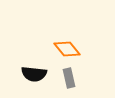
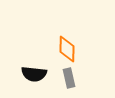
orange diamond: rotated 40 degrees clockwise
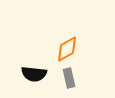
orange diamond: rotated 60 degrees clockwise
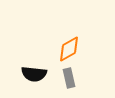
orange diamond: moved 2 px right
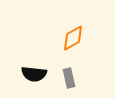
orange diamond: moved 4 px right, 11 px up
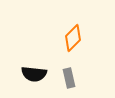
orange diamond: rotated 16 degrees counterclockwise
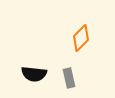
orange diamond: moved 8 px right
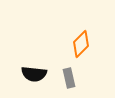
orange diamond: moved 6 px down
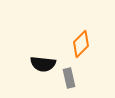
black semicircle: moved 9 px right, 10 px up
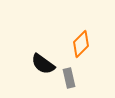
black semicircle: rotated 30 degrees clockwise
